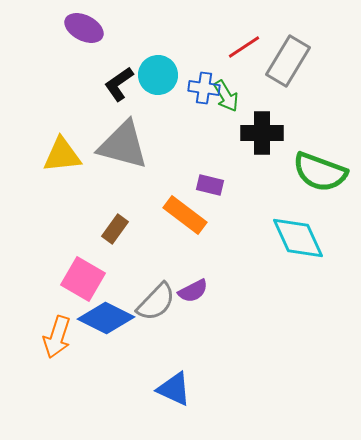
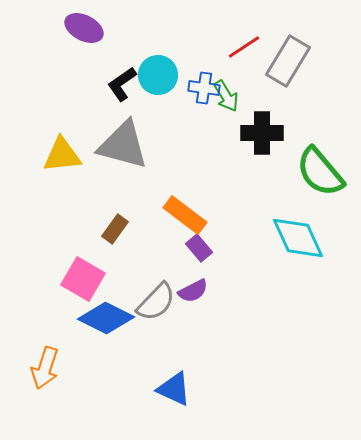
black L-shape: moved 3 px right
green semicircle: rotated 30 degrees clockwise
purple rectangle: moved 11 px left, 63 px down; rotated 36 degrees clockwise
orange arrow: moved 12 px left, 31 px down
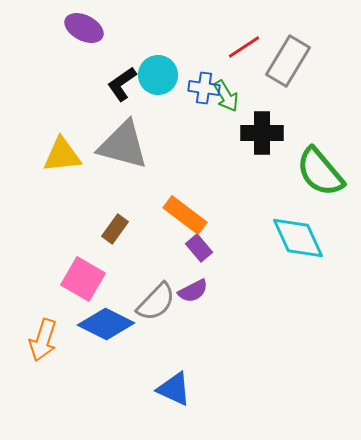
blue diamond: moved 6 px down
orange arrow: moved 2 px left, 28 px up
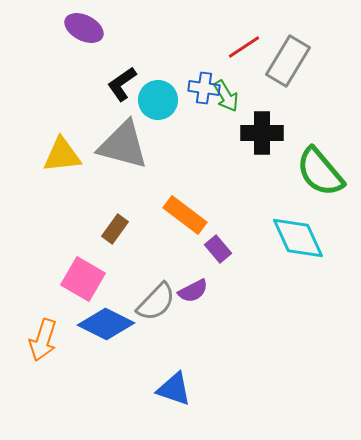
cyan circle: moved 25 px down
purple rectangle: moved 19 px right, 1 px down
blue triangle: rotated 6 degrees counterclockwise
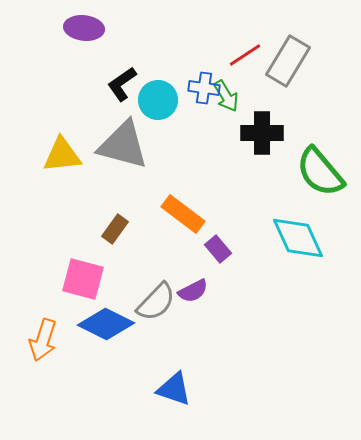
purple ellipse: rotated 21 degrees counterclockwise
red line: moved 1 px right, 8 px down
orange rectangle: moved 2 px left, 1 px up
pink square: rotated 15 degrees counterclockwise
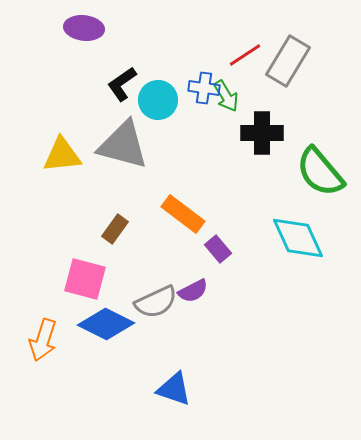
pink square: moved 2 px right
gray semicircle: rotated 21 degrees clockwise
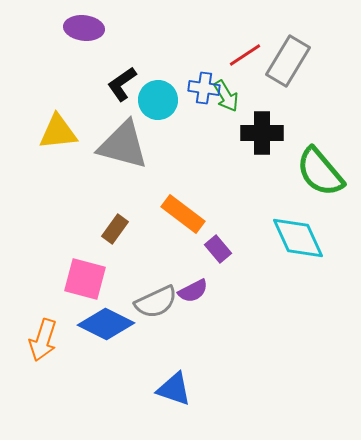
yellow triangle: moved 4 px left, 23 px up
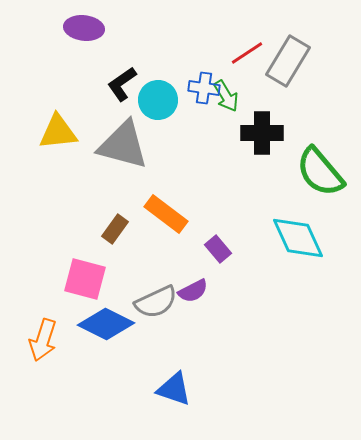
red line: moved 2 px right, 2 px up
orange rectangle: moved 17 px left
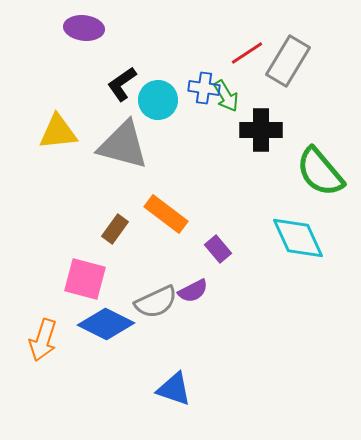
black cross: moved 1 px left, 3 px up
